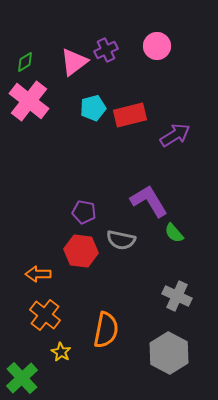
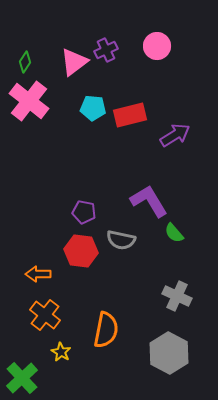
green diamond: rotated 25 degrees counterclockwise
cyan pentagon: rotated 20 degrees clockwise
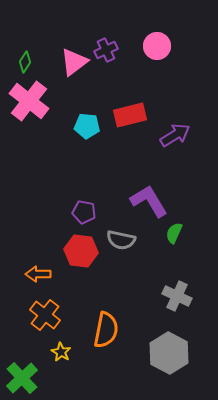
cyan pentagon: moved 6 px left, 18 px down
green semicircle: rotated 65 degrees clockwise
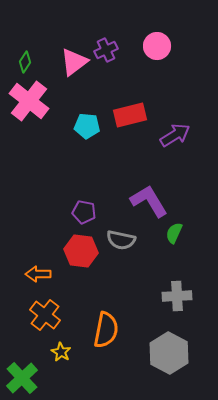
gray cross: rotated 28 degrees counterclockwise
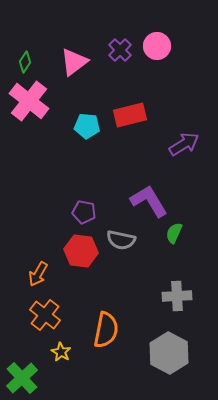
purple cross: moved 14 px right; rotated 20 degrees counterclockwise
purple arrow: moved 9 px right, 9 px down
orange arrow: rotated 60 degrees counterclockwise
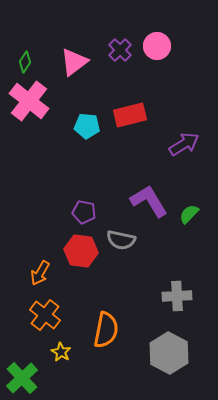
green semicircle: moved 15 px right, 19 px up; rotated 20 degrees clockwise
orange arrow: moved 2 px right, 1 px up
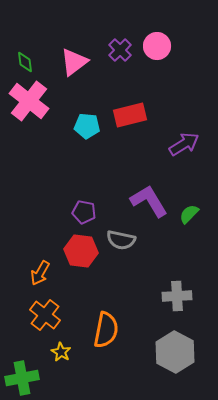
green diamond: rotated 40 degrees counterclockwise
gray hexagon: moved 6 px right, 1 px up
green cross: rotated 32 degrees clockwise
